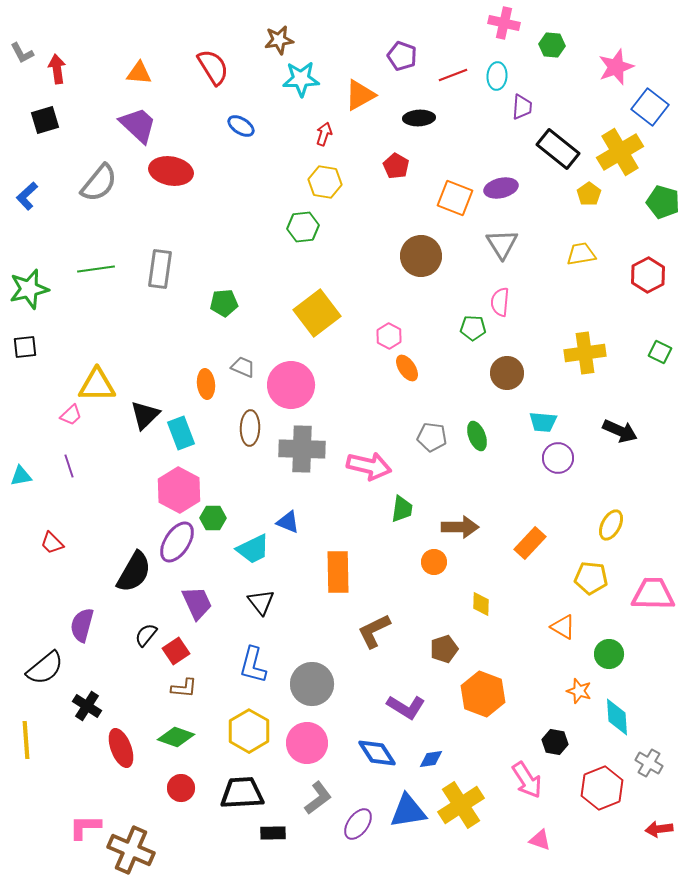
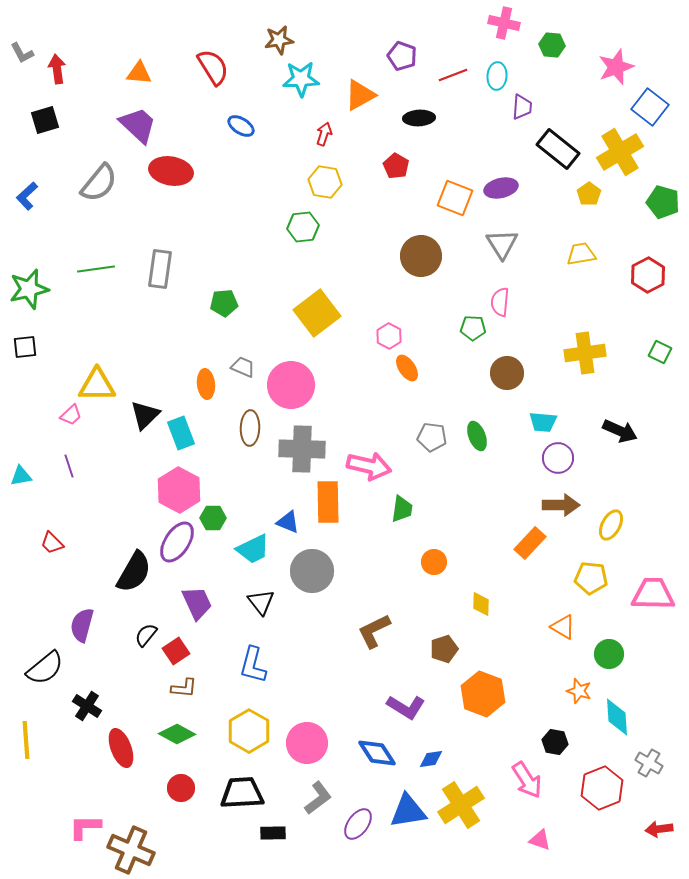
brown arrow at (460, 527): moved 101 px right, 22 px up
orange rectangle at (338, 572): moved 10 px left, 70 px up
gray circle at (312, 684): moved 113 px up
green diamond at (176, 737): moved 1 px right, 3 px up; rotated 9 degrees clockwise
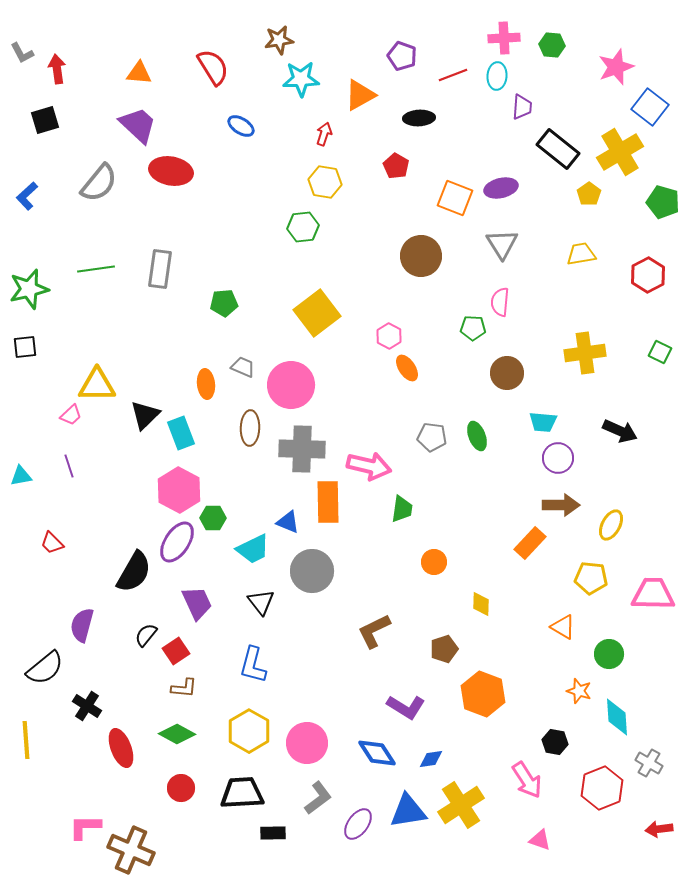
pink cross at (504, 23): moved 15 px down; rotated 16 degrees counterclockwise
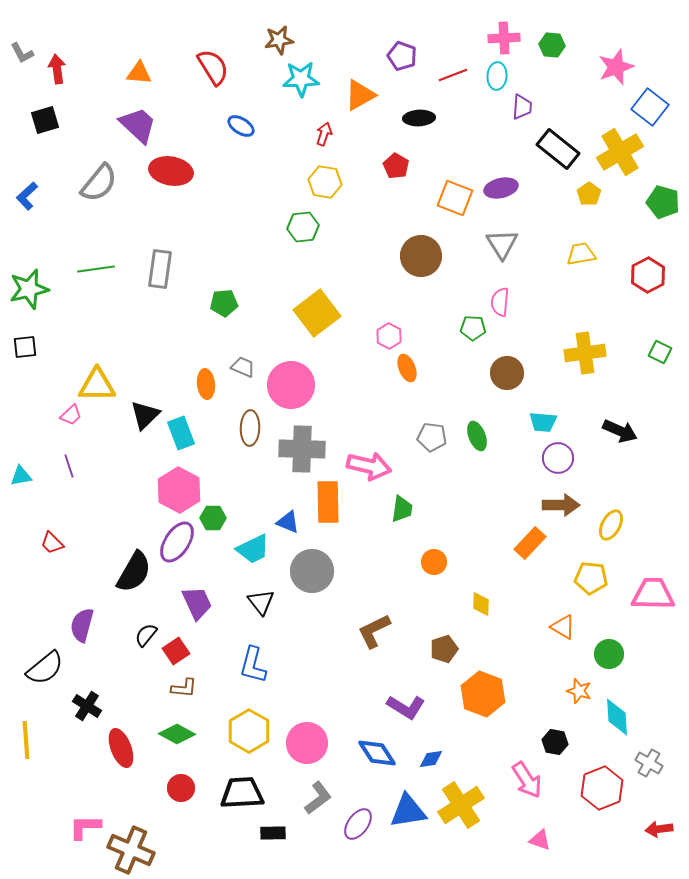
orange ellipse at (407, 368): rotated 12 degrees clockwise
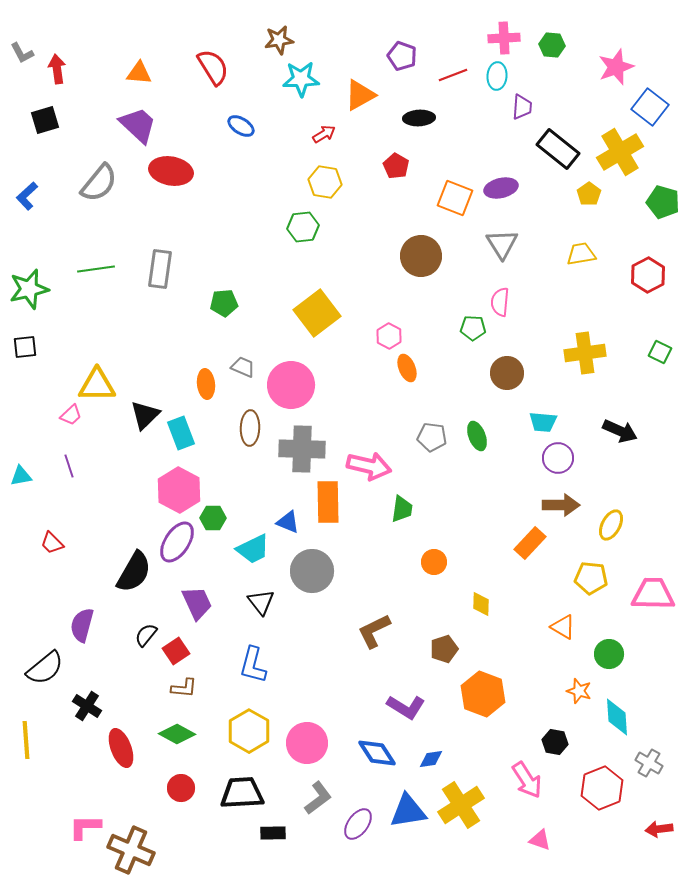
red arrow at (324, 134): rotated 40 degrees clockwise
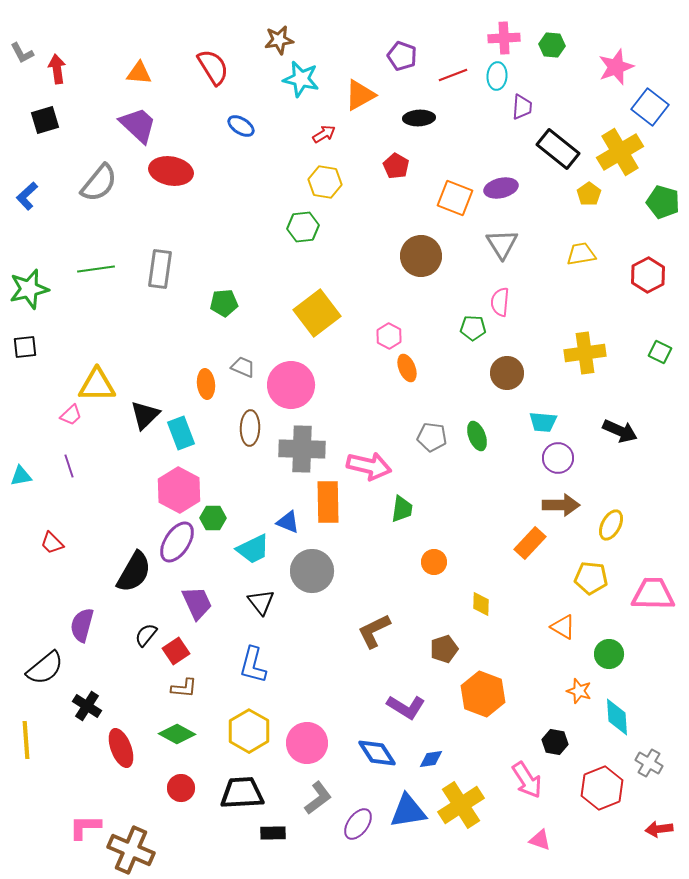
cyan star at (301, 79): rotated 15 degrees clockwise
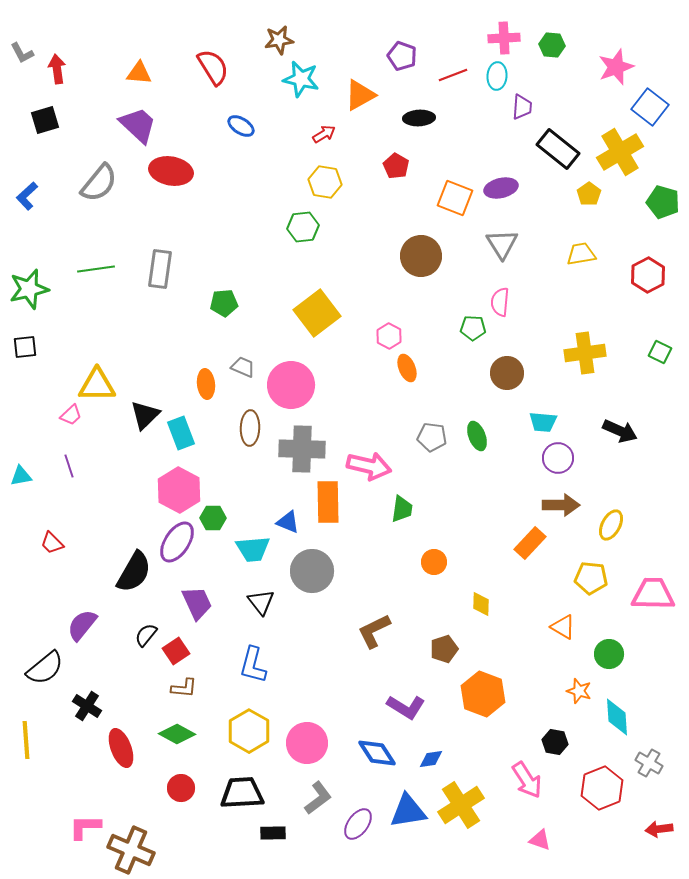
cyan trapezoid at (253, 549): rotated 21 degrees clockwise
purple semicircle at (82, 625): rotated 24 degrees clockwise
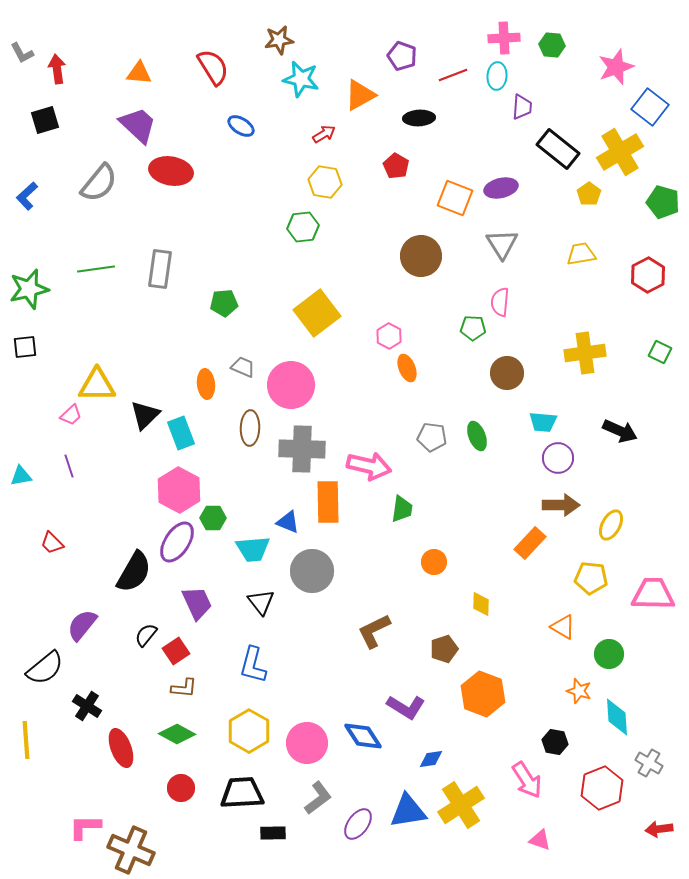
blue diamond at (377, 753): moved 14 px left, 17 px up
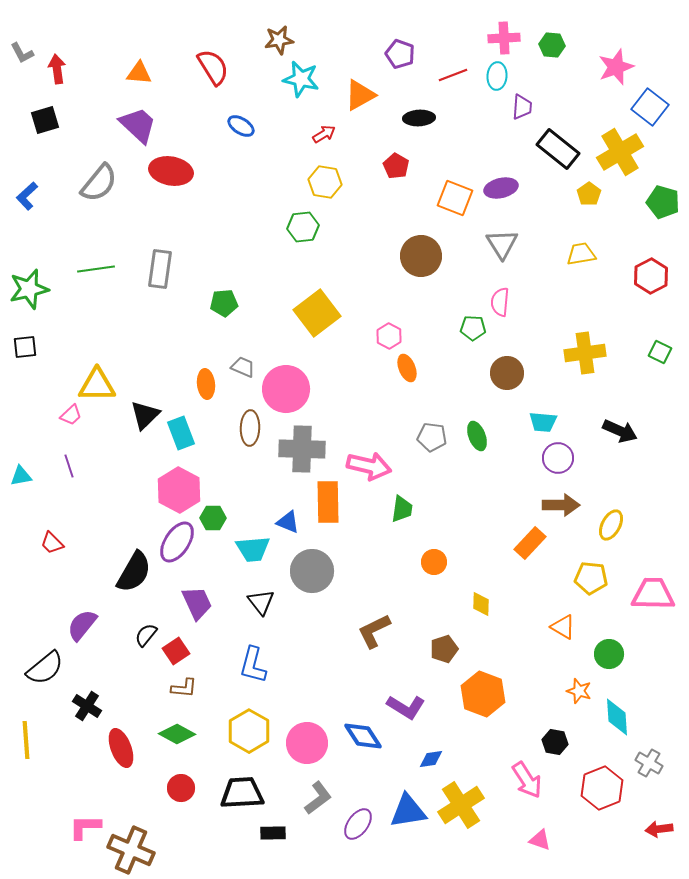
purple pentagon at (402, 56): moved 2 px left, 2 px up
red hexagon at (648, 275): moved 3 px right, 1 px down
pink circle at (291, 385): moved 5 px left, 4 px down
